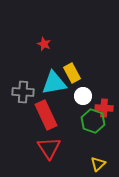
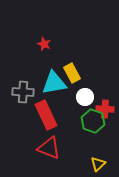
white circle: moved 2 px right, 1 px down
red cross: moved 1 px right, 1 px down
red triangle: rotated 35 degrees counterclockwise
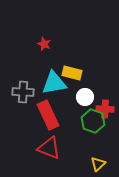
yellow rectangle: rotated 48 degrees counterclockwise
red rectangle: moved 2 px right
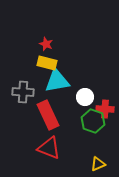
red star: moved 2 px right
yellow rectangle: moved 25 px left, 10 px up
cyan triangle: moved 3 px right, 2 px up
yellow triangle: rotated 21 degrees clockwise
